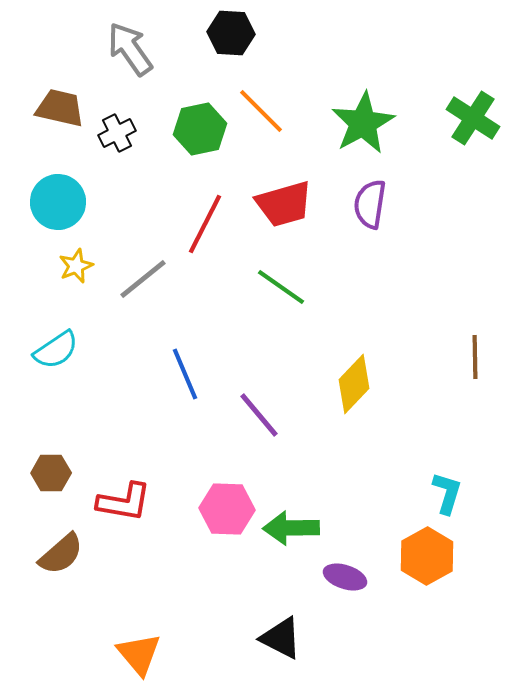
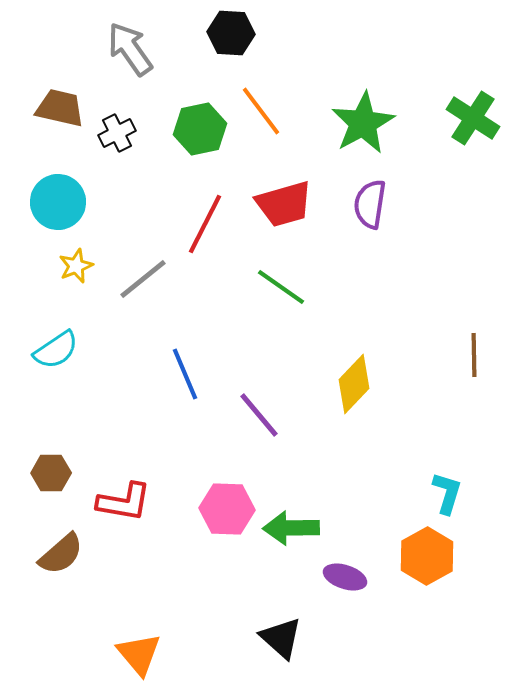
orange line: rotated 8 degrees clockwise
brown line: moved 1 px left, 2 px up
black triangle: rotated 15 degrees clockwise
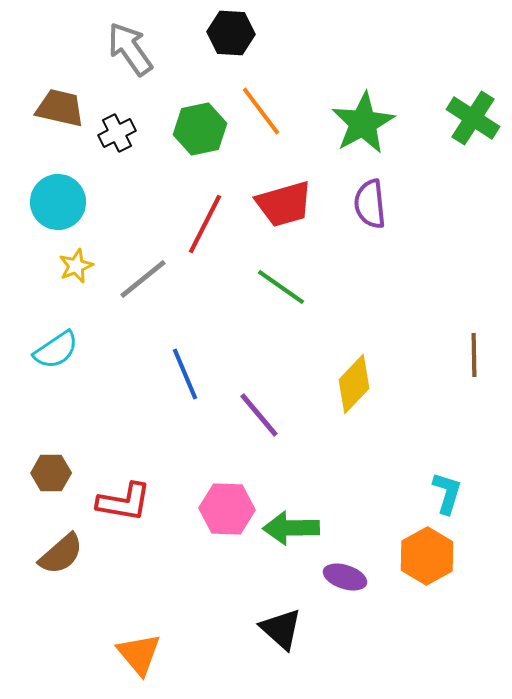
purple semicircle: rotated 15 degrees counterclockwise
black triangle: moved 9 px up
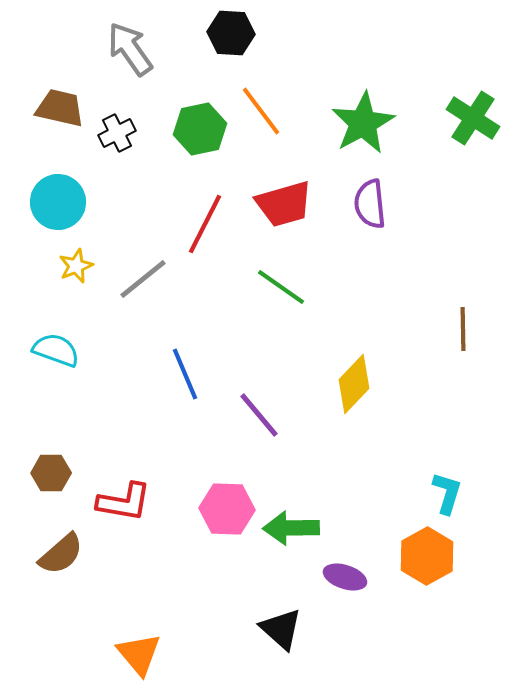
cyan semicircle: rotated 126 degrees counterclockwise
brown line: moved 11 px left, 26 px up
